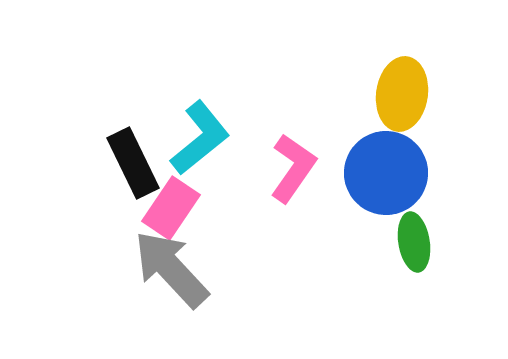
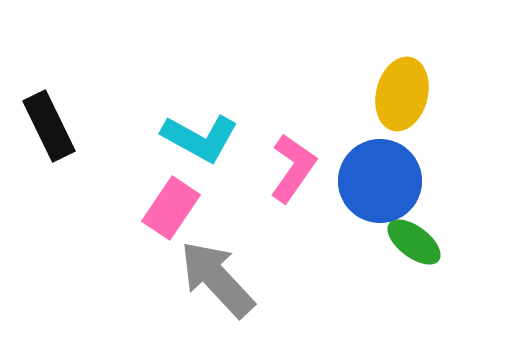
yellow ellipse: rotated 6 degrees clockwise
cyan L-shape: rotated 68 degrees clockwise
black rectangle: moved 84 px left, 37 px up
blue circle: moved 6 px left, 8 px down
green ellipse: rotated 44 degrees counterclockwise
gray arrow: moved 46 px right, 10 px down
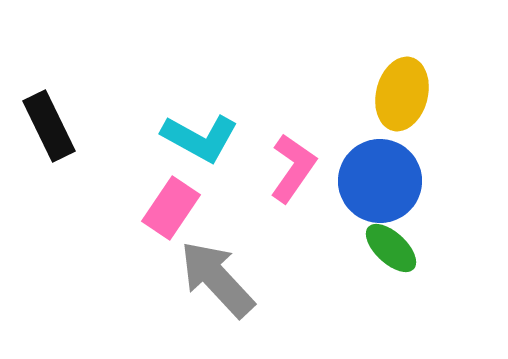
green ellipse: moved 23 px left, 6 px down; rotated 6 degrees clockwise
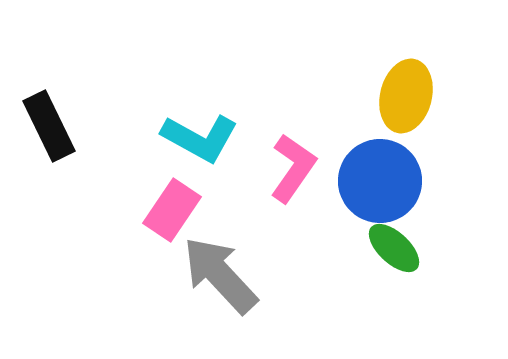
yellow ellipse: moved 4 px right, 2 px down
pink rectangle: moved 1 px right, 2 px down
green ellipse: moved 3 px right
gray arrow: moved 3 px right, 4 px up
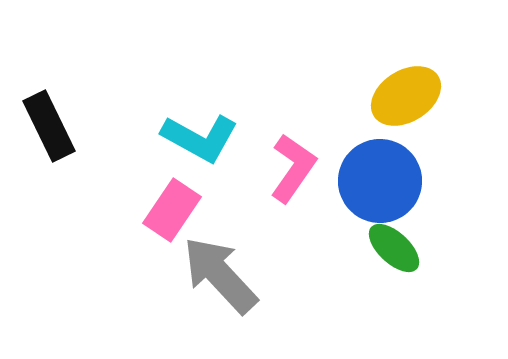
yellow ellipse: rotated 44 degrees clockwise
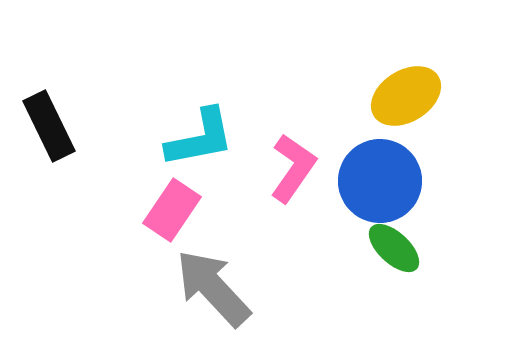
cyan L-shape: rotated 40 degrees counterclockwise
gray arrow: moved 7 px left, 13 px down
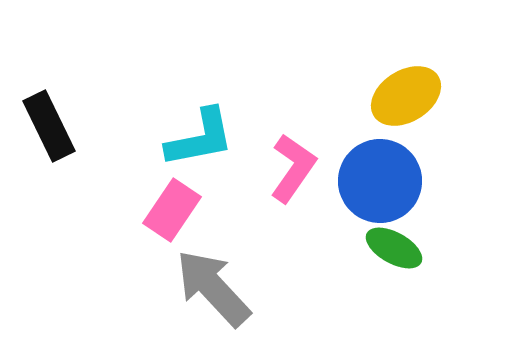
green ellipse: rotated 14 degrees counterclockwise
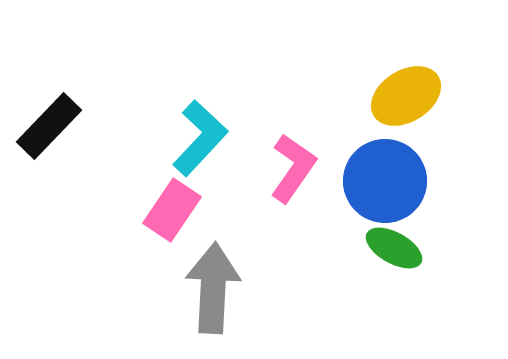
black rectangle: rotated 70 degrees clockwise
cyan L-shape: rotated 36 degrees counterclockwise
blue circle: moved 5 px right
gray arrow: rotated 46 degrees clockwise
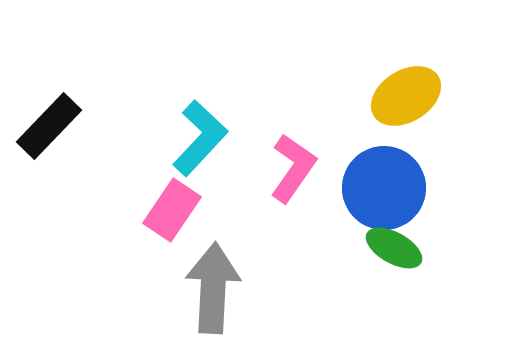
blue circle: moved 1 px left, 7 px down
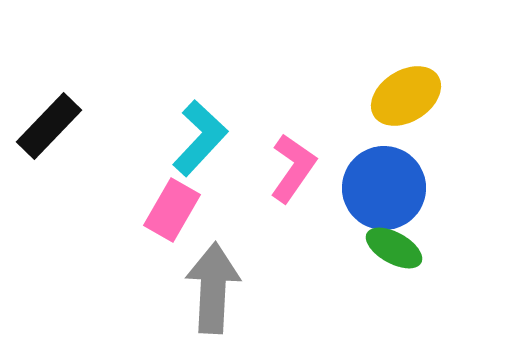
pink rectangle: rotated 4 degrees counterclockwise
